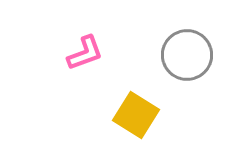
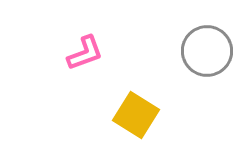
gray circle: moved 20 px right, 4 px up
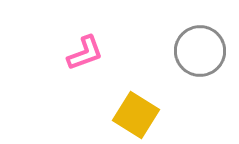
gray circle: moved 7 px left
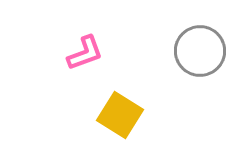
yellow square: moved 16 px left
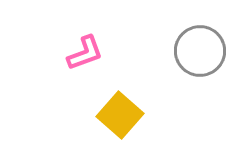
yellow square: rotated 9 degrees clockwise
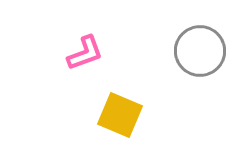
yellow square: rotated 18 degrees counterclockwise
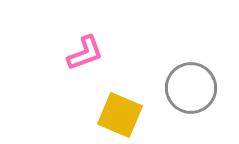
gray circle: moved 9 px left, 37 px down
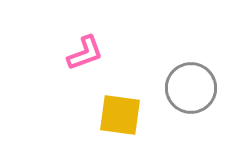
yellow square: rotated 15 degrees counterclockwise
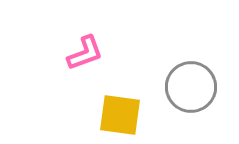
gray circle: moved 1 px up
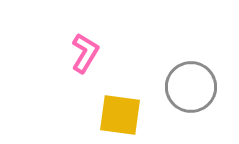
pink L-shape: rotated 39 degrees counterclockwise
